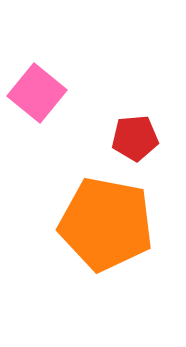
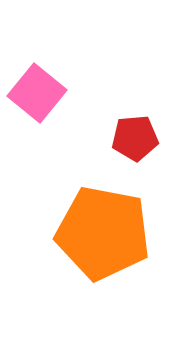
orange pentagon: moved 3 px left, 9 px down
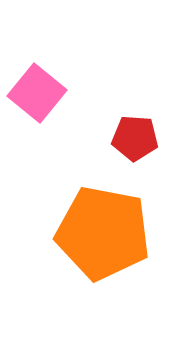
red pentagon: rotated 9 degrees clockwise
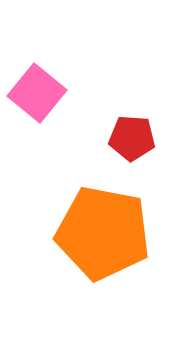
red pentagon: moved 3 px left
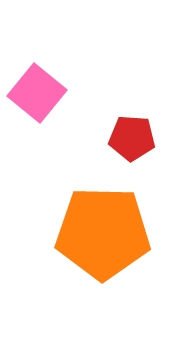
orange pentagon: rotated 10 degrees counterclockwise
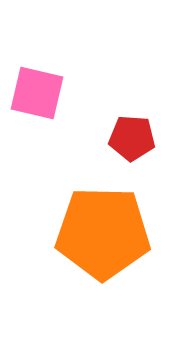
pink square: rotated 26 degrees counterclockwise
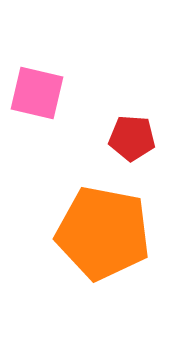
orange pentagon: rotated 10 degrees clockwise
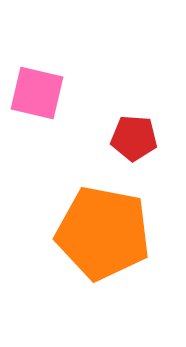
red pentagon: moved 2 px right
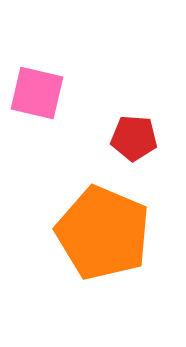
orange pentagon: rotated 12 degrees clockwise
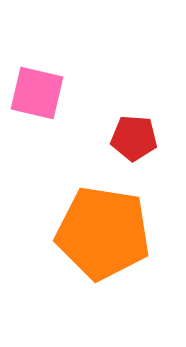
orange pentagon: rotated 14 degrees counterclockwise
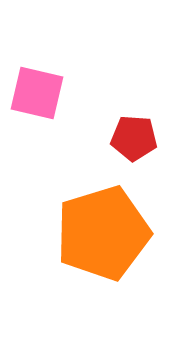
orange pentagon: rotated 26 degrees counterclockwise
